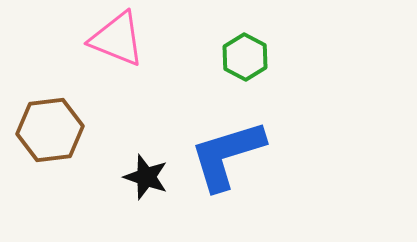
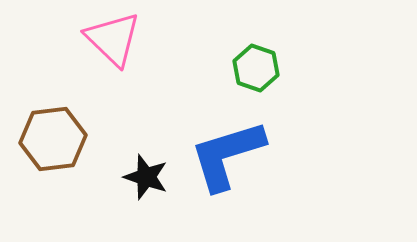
pink triangle: moved 4 px left; rotated 22 degrees clockwise
green hexagon: moved 11 px right, 11 px down; rotated 9 degrees counterclockwise
brown hexagon: moved 3 px right, 9 px down
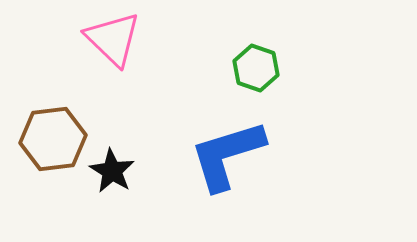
black star: moved 34 px left, 6 px up; rotated 12 degrees clockwise
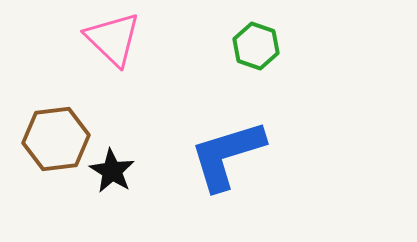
green hexagon: moved 22 px up
brown hexagon: moved 3 px right
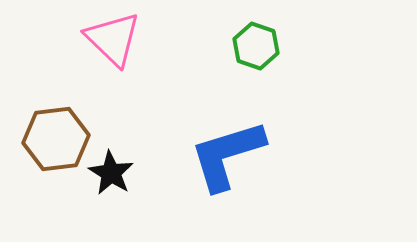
black star: moved 1 px left, 2 px down
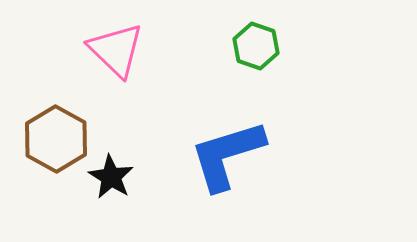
pink triangle: moved 3 px right, 11 px down
brown hexagon: rotated 24 degrees counterclockwise
black star: moved 4 px down
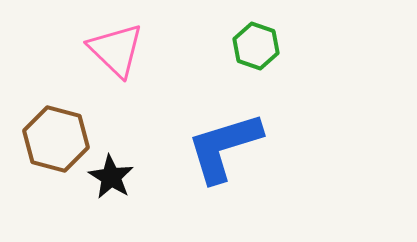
brown hexagon: rotated 14 degrees counterclockwise
blue L-shape: moved 3 px left, 8 px up
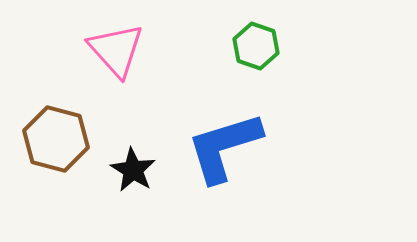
pink triangle: rotated 4 degrees clockwise
black star: moved 22 px right, 7 px up
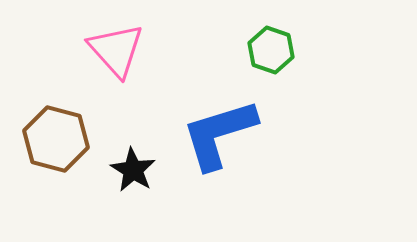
green hexagon: moved 15 px right, 4 px down
blue L-shape: moved 5 px left, 13 px up
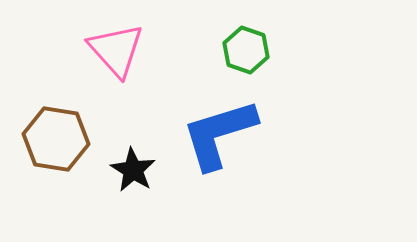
green hexagon: moved 25 px left
brown hexagon: rotated 6 degrees counterclockwise
